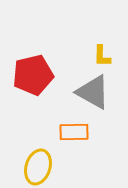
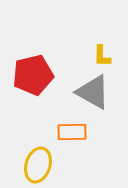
orange rectangle: moved 2 px left
yellow ellipse: moved 2 px up
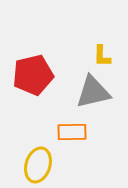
gray triangle: rotated 42 degrees counterclockwise
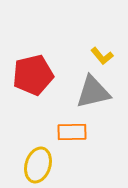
yellow L-shape: rotated 40 degrees counterclockwise
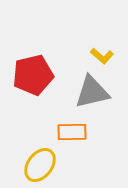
yellow L-shape: rotated 10 degrees counterclockwise
gray triangle: moved 1 px left
yellow ellipse: moved 2 px right; rotated 20 degrees clockwise
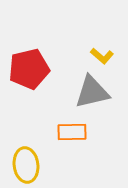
red pentagon: moved 4 px left, 6 px up
yellow ellipse: moved 14 px left; rotated 44 degrees counterclockwise
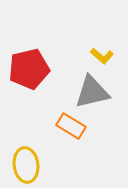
orange rectangle: moved 1 px left, 6 px up; rotated 32 degrees clockwise
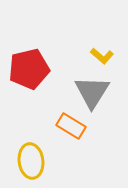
gray triangle: rotated 45 degrees counterclockwise
yellow ellipse: moved 5 px right, 4 px up
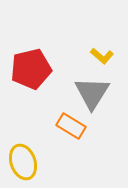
red pentagon: moved 2 px right
gray triangle: moved 1 px down
yellow ellipse: moved 8 px left, 1 px down; rotated 12 degrees counterclockwise
